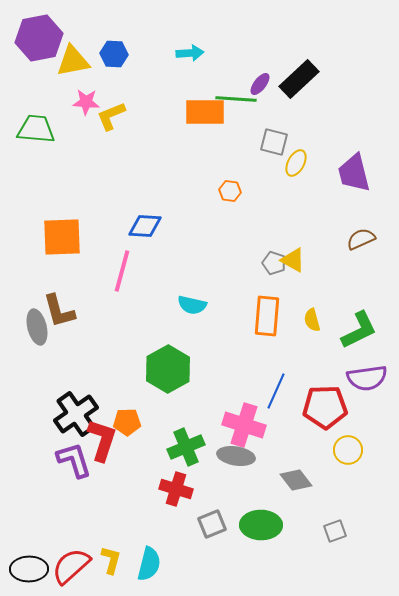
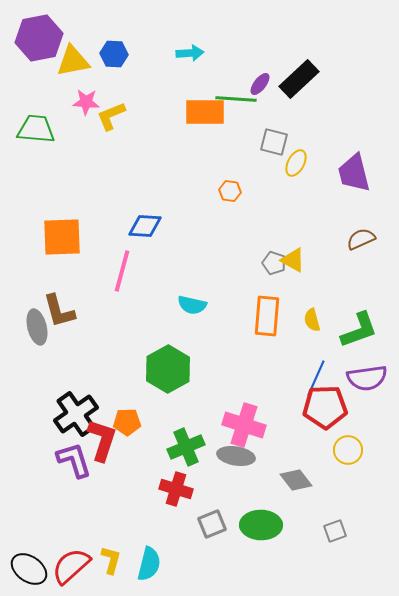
green L-shape at (359, 330): rotated 6 degrees clockwise
blue line at (276, 391): moved 40 px right, 13 px up
black ellipse at (29, 569): rotated 36 degrees clockwise
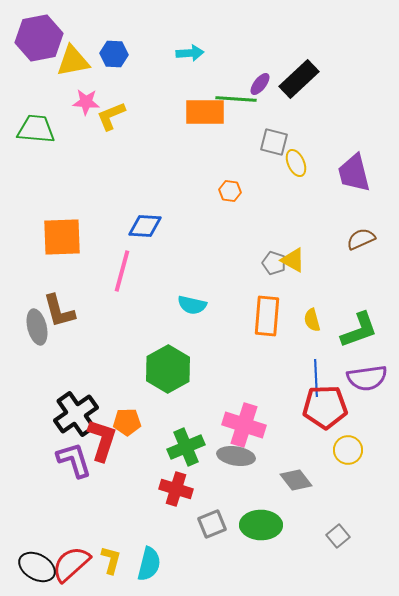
yellow ellipse at (296, 163): rotated 52 degrees counterclockwise
blue line at (316, 378): rotated 27 degrees counterclockwise
gray square at (335, 531): moved 3 px right, 5 px down; rotated 20 degrees counterclockwise
red semicircle at (71, 566): moved 2 px up
black ellipse at (29, 569): moved 8 px right, 2 px up; rotated 6 degrees counterclockwise
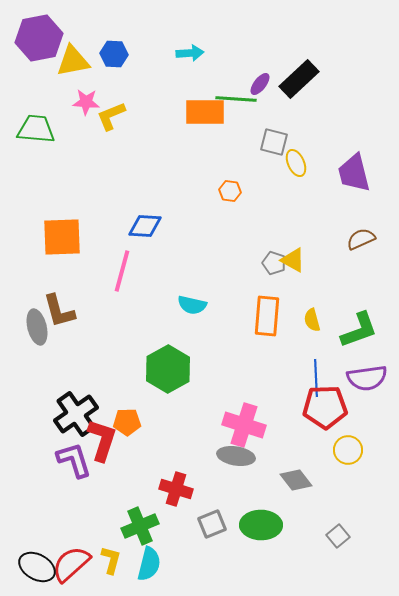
green cross at (186, 447): moved 46 px left, 79 px down
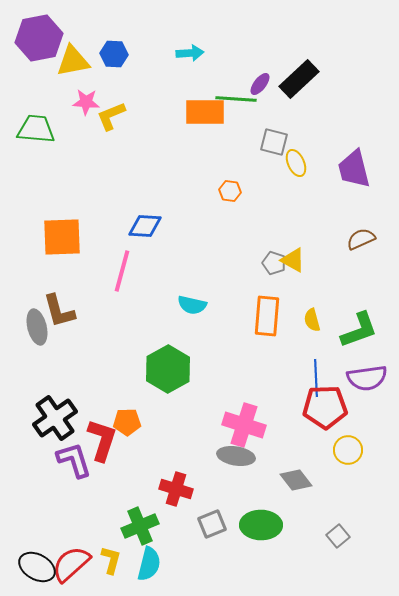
purple trapezoid at (354, 173): moved 4 px up
black cross at (76, 414): moved 21 px left, 4 px down
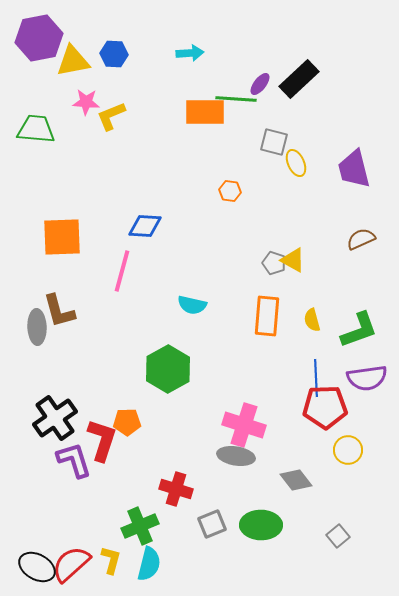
gray ellipse at (37, 327): rotated 12 degrees clockwise
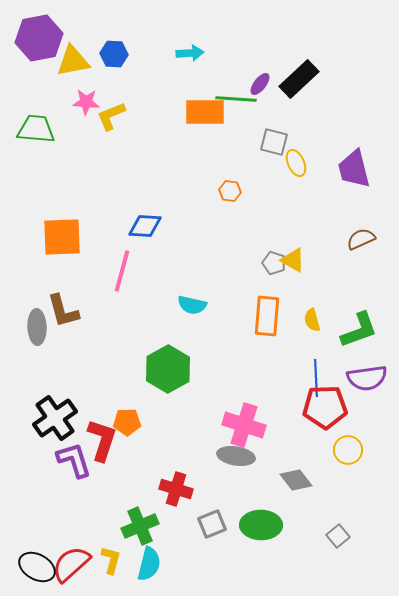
brown L-shape at (59, 311): moved 4 px right
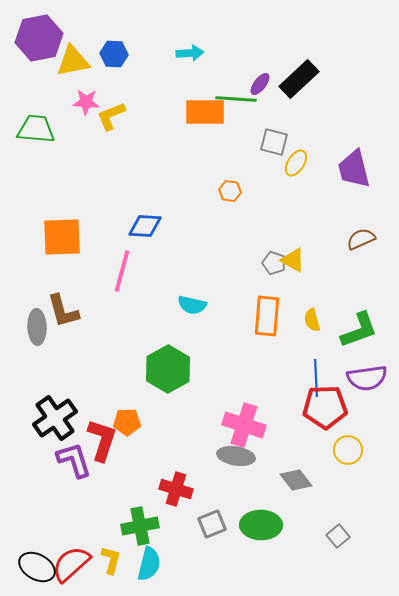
yellow ellipse at (296, 163): rotated 56 degrees clockwise
green cross at (140, 526): rotated 12 degrees clockwise
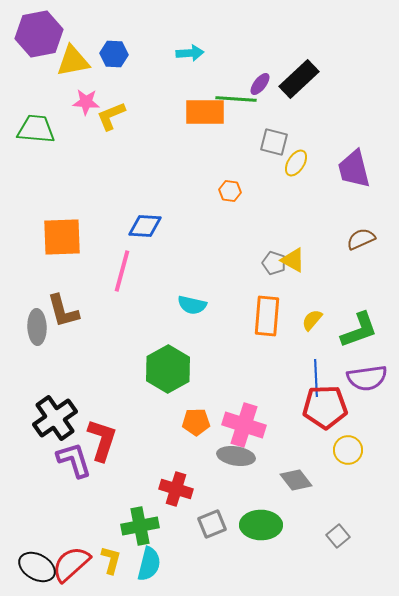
purple hexagon at (39, 38): moved 4 px up
yellow semicircle at (312, 320): rotated 55 degrees clockwise
orange pentagon at (127, 422): moved 69 px right
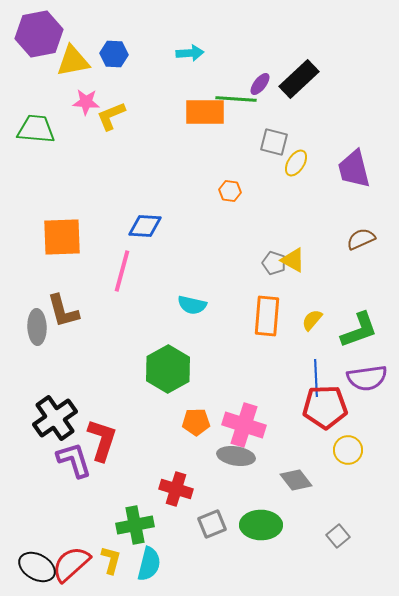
green cross at (140, 526): moved 5 px left, 1 px up
